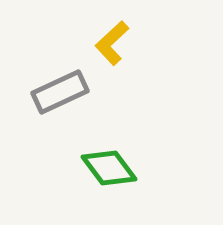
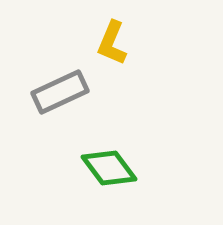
yellow L-shape: rotated 24 degrees counterclockwise
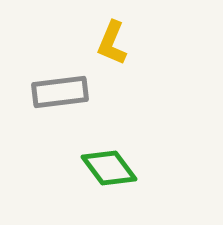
gray rectangle: rotated 18 degrees clockwise
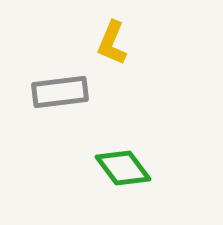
green diamond: moved 14 px right
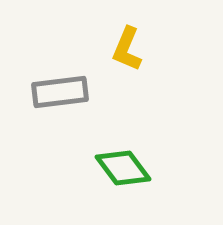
yellow L-shape: moved 15 px right, 6 px down
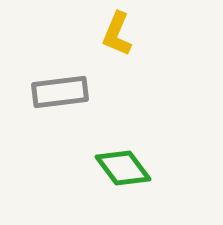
yellow L-shape: moved 10 px left, 15 px up
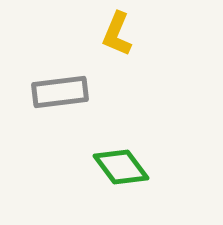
green diamond: moved 2 px left, 1 px up
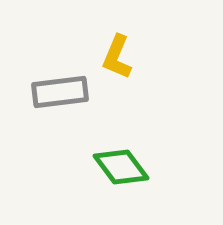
yellow L-shape: moved 23 px down
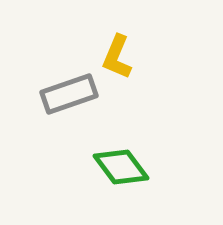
gray rectangle: moved 9 px right, 2 px down; rotated 12 degrees counterclockwise
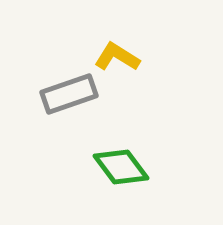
yellow L-shape: rotated 99 degrees clockwise
